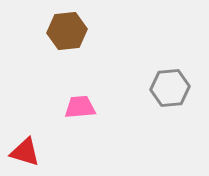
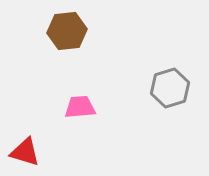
gray hexagon: rotated 12 degrees counterclockwise
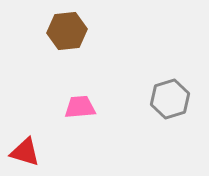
gray hexagon: moved 11 px down
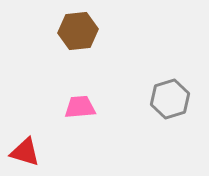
brown hexagon: moved 11 px right
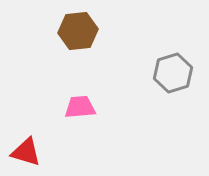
gray hexagon: moved 3 px right, 26 px up
red triangle: moved 1 px right
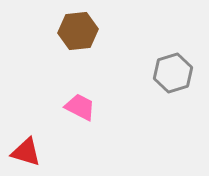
pink trapezoid: rotated 32 degrees clockwise
